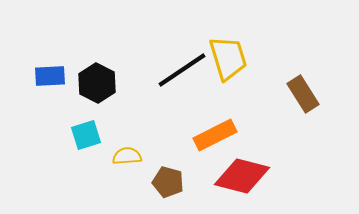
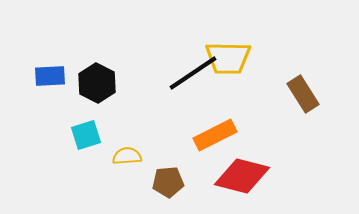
yellow trapezoid: rotated 108 degrees clockwise
black line: moved 11 px right, 3 px down
brown pentagon: rotated 20 degrees counterclockwise
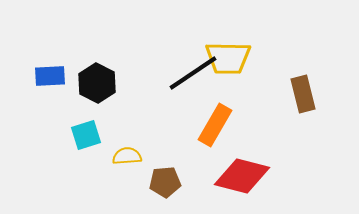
brown rectangle: rotated 18 degrees clockwise
orange rectangle: moved 10 px up; rotated 33 degrees counterclockwise
brown pentagon: moved 3 px left
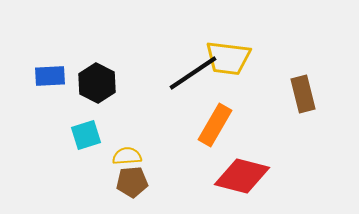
yellow trapezoid: rotated 6 degrees clockwise
brown pentagon: moved 33 px left
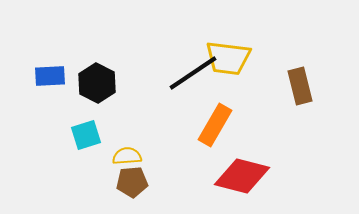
brown rectangle: moved 3 px left, 8 px up
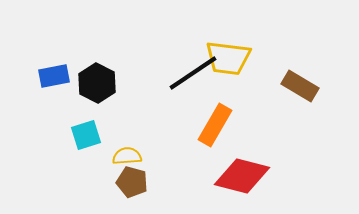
blue rectangle: moved 4 px right; rotated 8 degrees counterclockwise
brown rectangle: rotated 45 degrees counterclockwise
brown pentagon: rotated 20 degrees clockwise
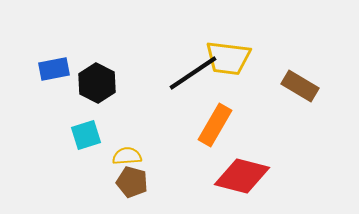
blue rectangle: moved 7 px up
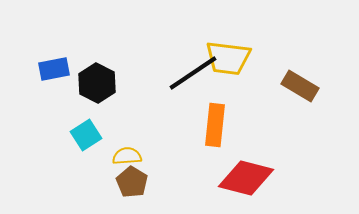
orange rectangle: rotated 24 degrees counterclockwise
cyan square: rotated 16 degrees counterclockwise
red diamond: moved 4 px right, 2 px down
brown pentagon: rotated 16 degrees clockwise
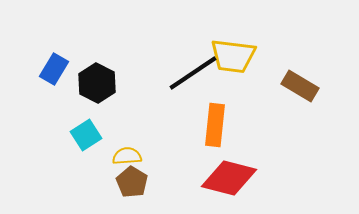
yellow trapezoid: moved 5 px right, 2 px up
blue rectangle: rotated 48 degrees counterclockwise
red diamond: moved 17 px left
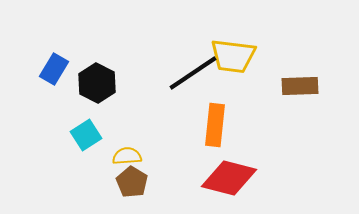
brown rectangle: rotated 33 degrees counterclockwise
